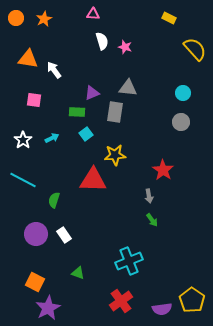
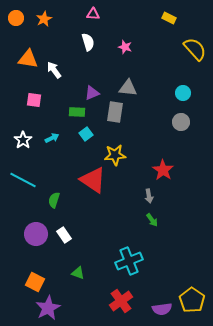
white semicircle: moved 14 px left, 1 px down
red triangle: rotated 32 degrees clockwise
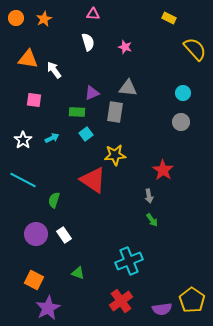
orange square: moved 1 px left, 2 px up
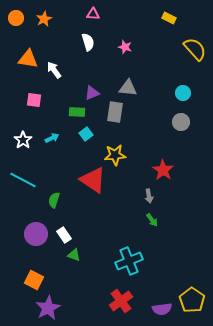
green triangle: moved 4 px left, 18 px up
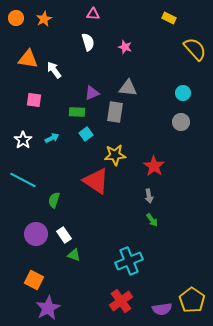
red star: moved 9 px left, 4 px up
red triangle: moved 3 px right, 1 px down
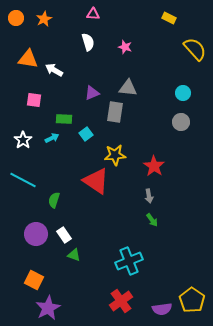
white arrow: rotated 24 degrees counterclockwise
green rectangle: moved 13 px left, 7 px down
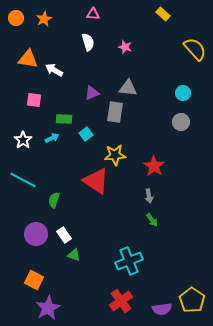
yellow rectangle: moved 6 px left, 4 px up; rotated 16 degrees clockwise
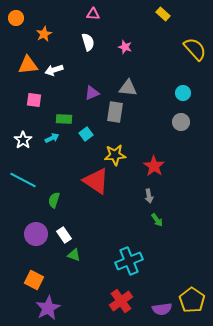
orange star: moved 15 px down
orange triangle: moved 6 px down; rotated 15 degrees counterclockwise
white arrow: rotated 48 degrees counterclockwise
green arrow: moved 5 px right
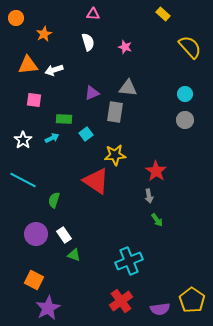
yellow semicircle: moved 5 px left, 2 px up
cyan circle: moved 2 px right, 1 px down
gray circle: moved 4 px right, 2 px up
red star: moved 2 px right, 5 px down
purple semicircle: moved 2 px left
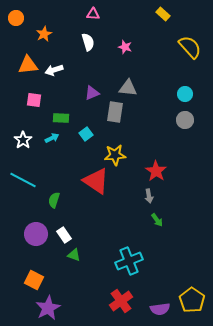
green rectangle: moved 3 px left, 1 px up
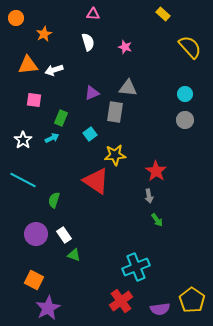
green rectangle: rotated 70 degrees counterclockwise
cyan square: moved 4 px right
cyan cross: moved 7 px right, 6 px down
